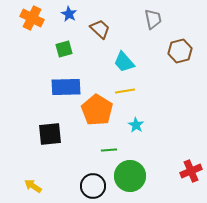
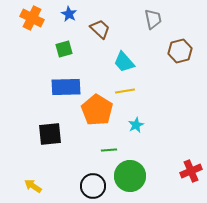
cyan star: rotated 14 degrees clockwise
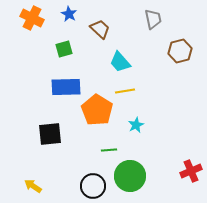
cyan trapezoid: moved 4 px left
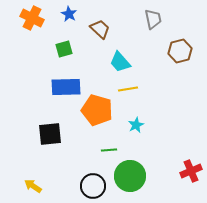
yellow line: moved 3 px right, 2 px up
orange pentagon: rotated 16 degrees counterclockwise
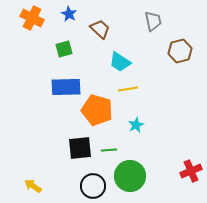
gray trapezoid: moved 2 px down
cyan trapezoid: rotated 15 degrees counterclockwise
black square: moved 30 px right, 14 px down
